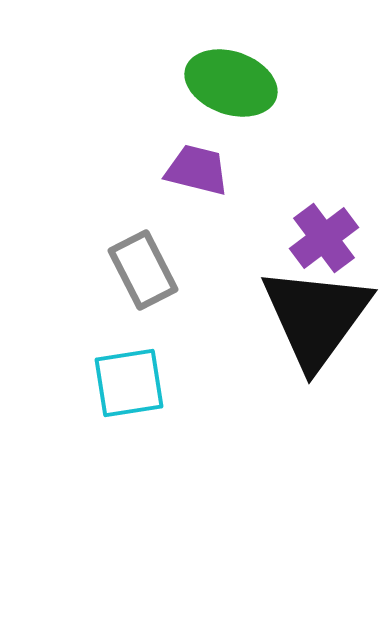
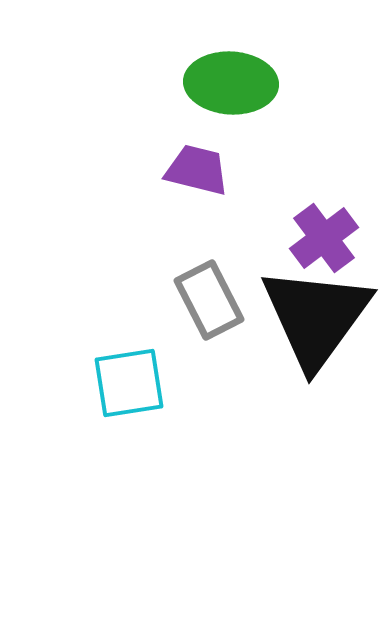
green ellipse: rotated 16 degrees counterclockwise
gray rectangle: moved 66 px right, 30 px down
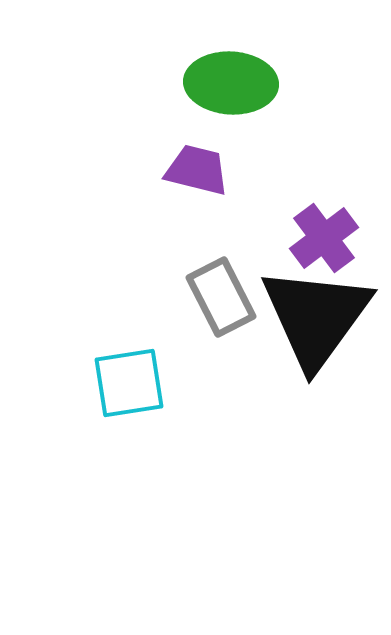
gray rectangle: moved 12 px right, 3 px up
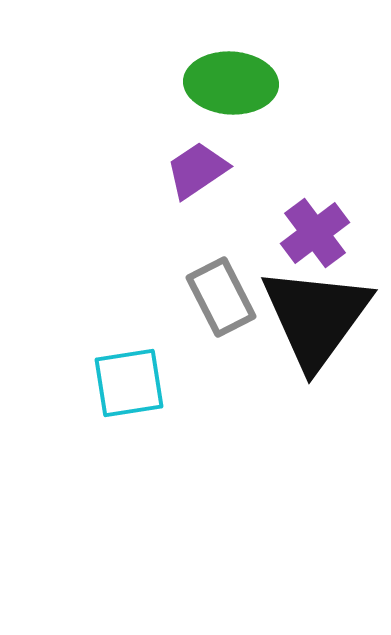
purple trapezoid: rotated 48 degrees counterclockwise
purple cross: moved 9 px left, 5 px up
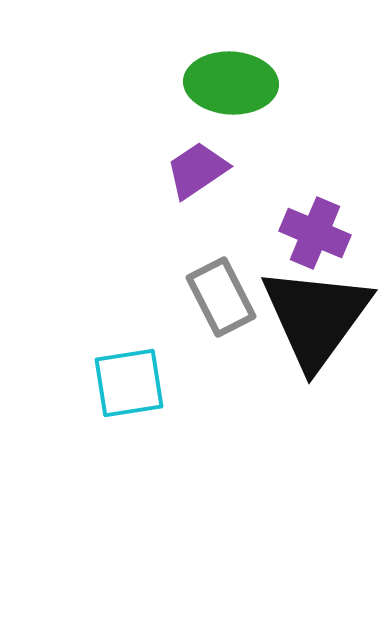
purple cross: rotated 30 degrees counterclockwise
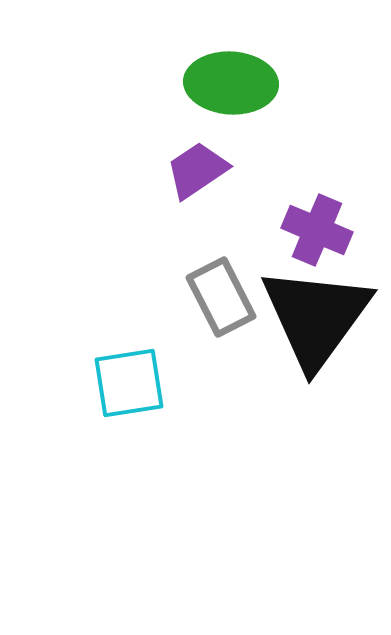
purple cross: moved 2 px right, 3 px up
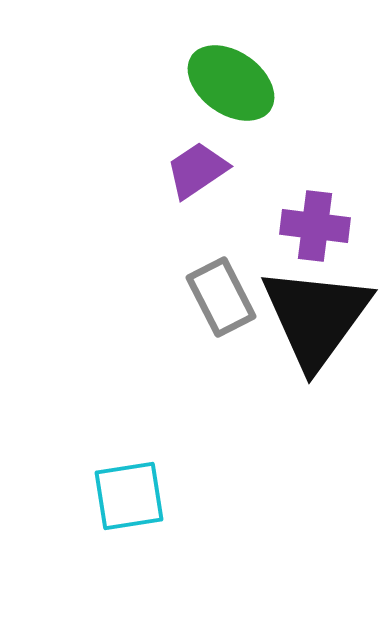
green ellipse: rotated 32 degrees clockwise
purple cross: moved 2 px left, 4 px up; rotated 16 degrees counterclockwise
cyan square: moved 113 px down
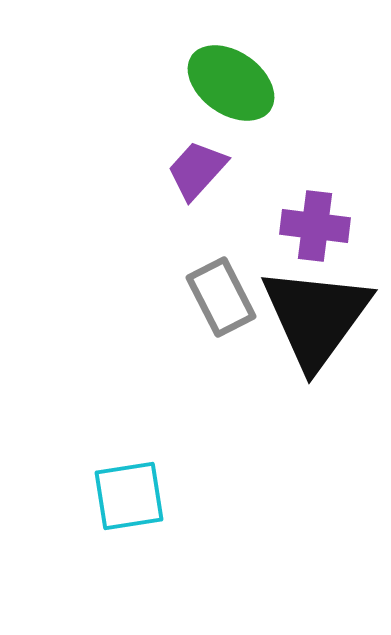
purple trapezoid: rotated 14 degrees counterclockwise
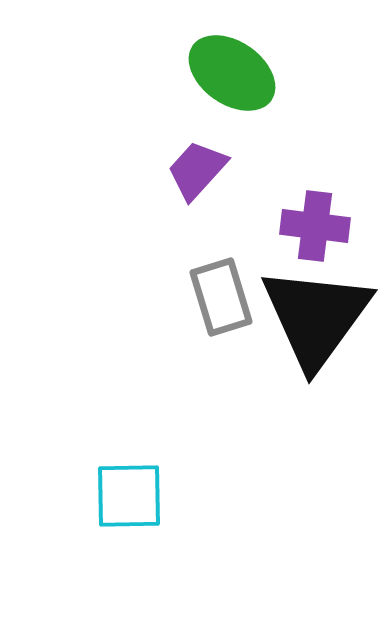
green ellipse: moved 1 px right, 10 px up
gray rectangle: rotated 10 degrees clockwise
cyan square: rotated 8 degrees clockwise
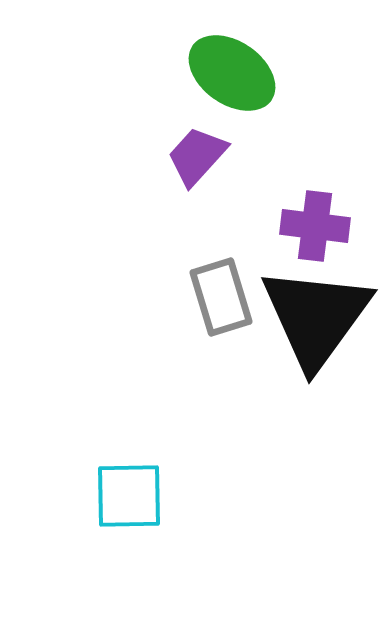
purple trapezoid: moved 14 px up
